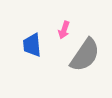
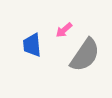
pink arrow: rotated 30 degrees clockwise
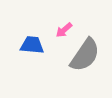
blue trapezoid: rotated 100 degrees clockwise
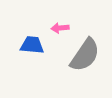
pink arrow: moved 4 px left, 2 px up; rotated 36 degrees clockwise
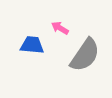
pink arrow: rotated 36 degrees clockwise
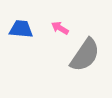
blue trapezoid: moved 11 px left, 16 px up
